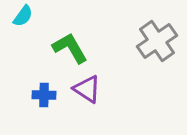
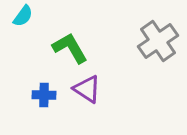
gray cross: moved 1 px right
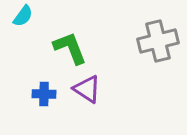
gray cross: rotated 21 degrees clockwise
green L-shape: rotated 9 degrees clockwise
blue cross: moved 1 px up
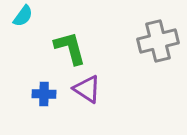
green L-shape: rotated 6 degrees clockwise
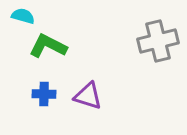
cyan semicircle: rotated 110 degrees counterclockwise
green L-shape: moved 22 px left, 2 px up; rotated 48 degrees counterclockwise
purple triangle: moved 1 px right, 7 px down; rotated 16 degrees counterclockwise
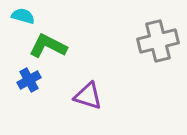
blue cross: moved 15 px left, 14 px up; rotated 30 degrees counterclockwise
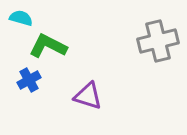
cyan semicircle: moved 2 px left, 2 px down
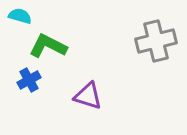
cyan semicircle: moved 1 px left, 2 px up
gray cross: moved 2 px left
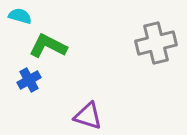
gray cross: moved 2 px down
purple triangle: moved 20 px down
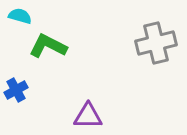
blue cross: moved 13 px left, 10 px down
purple triangle: rotated 16 degrees counterclockwise
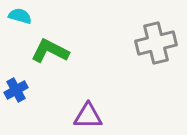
green L-shape: moved 2 px right, 5 px down
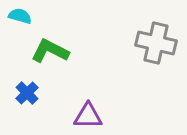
gray cross: rotated 27 degrees clockwise
blue cross: moved 11 px right, 3 px down; rotated 15 degrees counterclockwise
